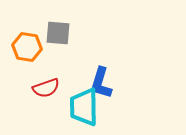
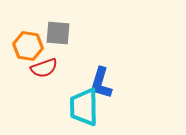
orange hexagon: moved 1 px right, 1 px up
red semicircle: moved 2 px left, 20 px up
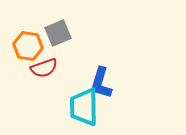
gray square: rotated 28 degrees counterclockwise
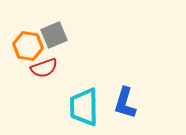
gray square: moved 4 px left, 2 px down
blue L-shape: moved 24 px right, 20 px down
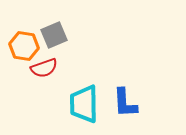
orange hexagon: moved 4 px left
blue L-shape: rotated 20 degrees counterclockwise
cyan trapezoid: moved 3 px up
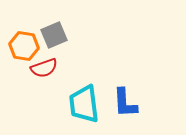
cyan trapezoid: rotated 6 degrees counterclockwise
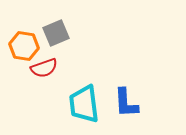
gray square: moved 2 px right, 2 px up
blue L-shape: moved 1 px right
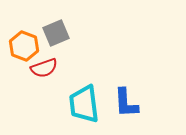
orange hexagon: rotated 12 degrees clockwise
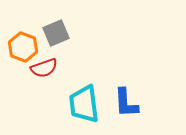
orange hexagon: moved 1 px left, 1 px down
